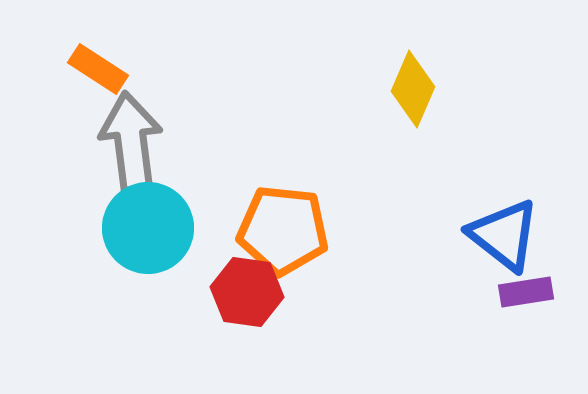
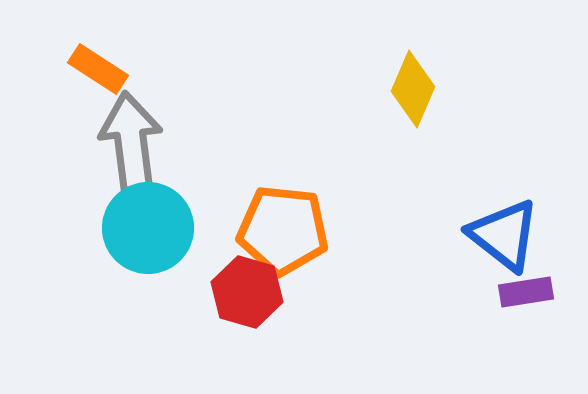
red hexagon: rotated 8 degrees clockwise
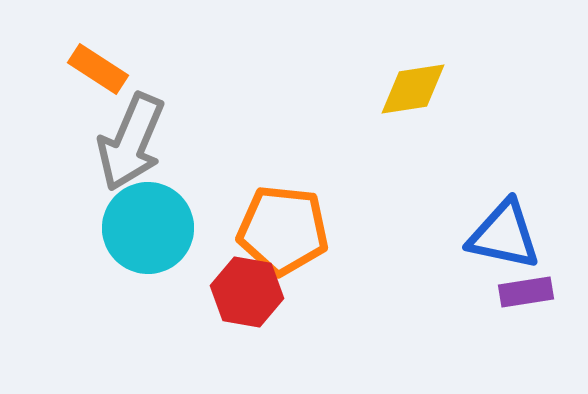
yellow diamond: rotated 58 degrees clockwise
gray arrow: rotated 150 degrees counterclockwise
blue triangle: rotated 26 degrees counterclockwise
red hexagon: rotated 6 degrees counterclockwise
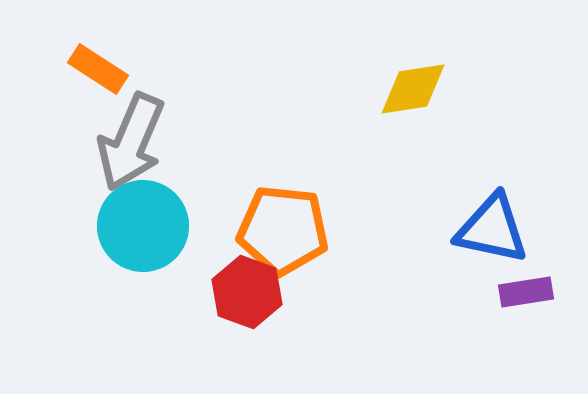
cyan circle: moved 5 px left, 2 px up
blue triangle: moved 12 px left, 6 px up
red hexagon: rotated 10 degrees clockwise
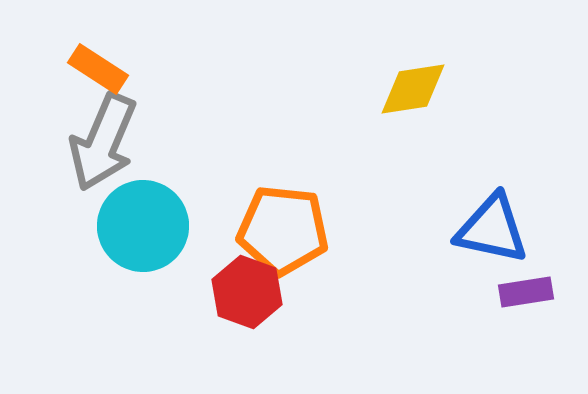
gray arrow: moved 28 px left
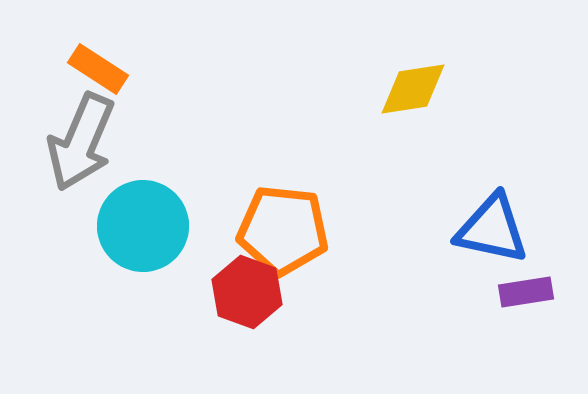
gray arrow: moved 22 px left
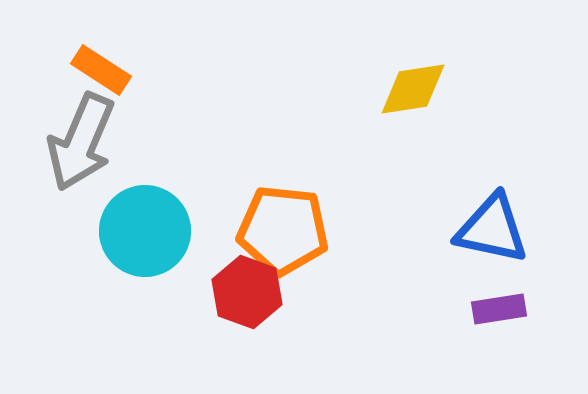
orange rectangle: moved 3 px right, 1 px down
cyan circle: moved 2 px right, 5 px down
purple rectangle: moved 27 px left, 17 px down
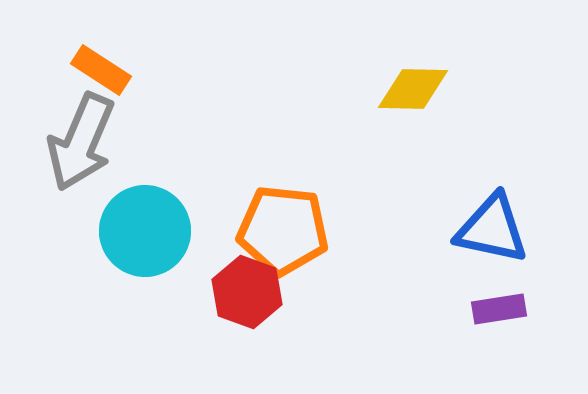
yellow diamond: rotated 10 degrees clockwise
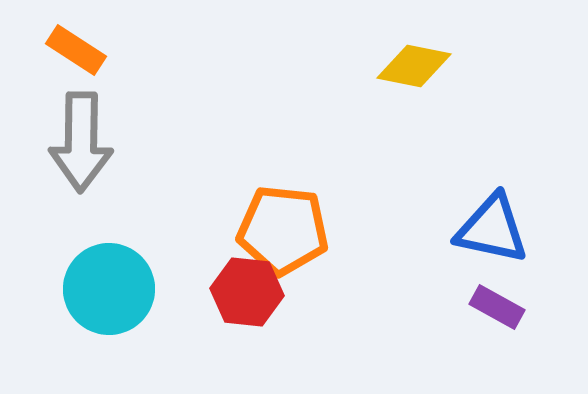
orange rectangle: moved 25 px left, 20 px up
yellow diamond: moved 1 px right, 23 px up; rotated 10 degrees clockwise
gray arrow: rotated 22 degrees counterclockwise
cyan circle: moved 36 px left, 58 px down
red hexagon: rotated 14 degrees counterclockwise
purple rectangle: moved 2 px left, 2 px up; rotated 38 degrees clockwise
